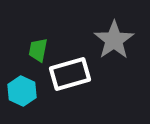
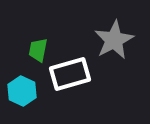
gray star: rotated 6 degrees clockwise
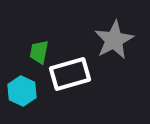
green trapezoid: moved 1 px right, 2 px down
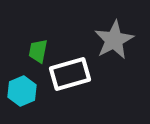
green trapezoid: moved 1 px left, 1 px up
cyan hexagon: rotated 12 degrees clockwise
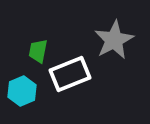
white rectangle: rotated 6 degrees counterclockwise
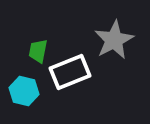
white rectangle: moved 2 px up
cyan hexagon: moved 2 px right; rotated 24 degrees counterclockwise
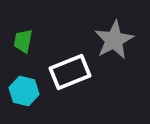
green trapezoid: moved 15 px left, 10 px up
